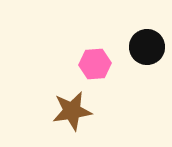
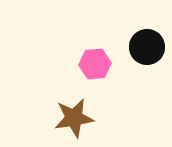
brown star: moved 2 px right, 7 px down
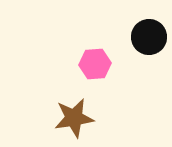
black circle: moved 2 px right, 10 px up
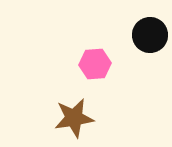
black circle: moved 1 px right, 2 px up
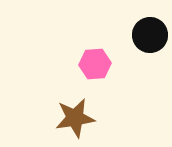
brown star: moved 1 px right
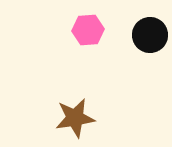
pink hexagon: moved 7 px left, 34 px up
